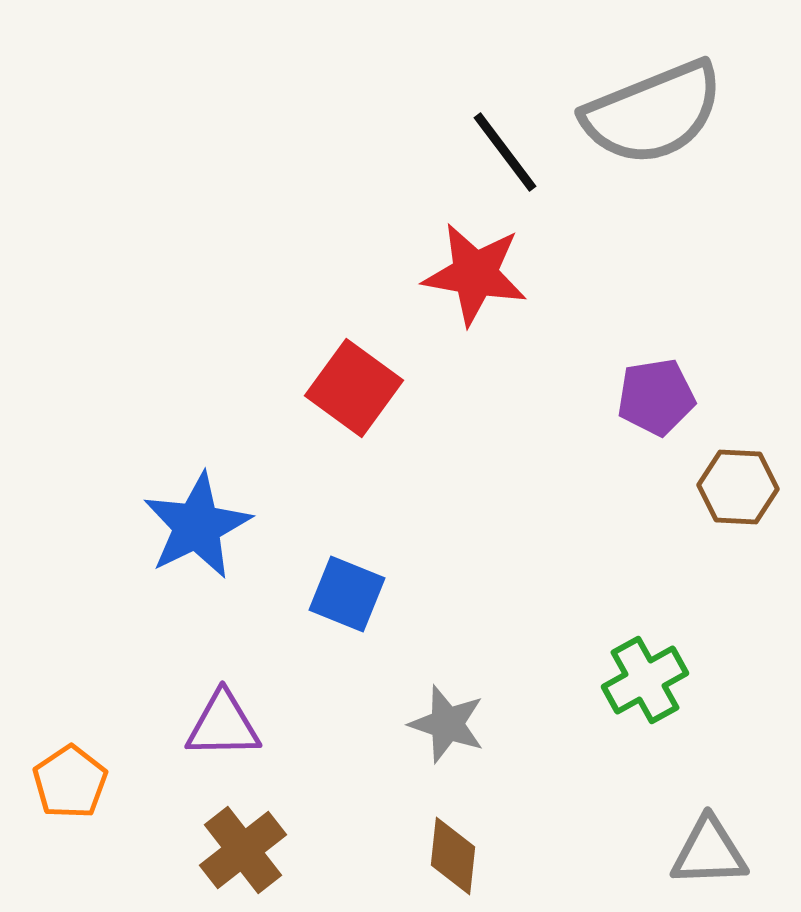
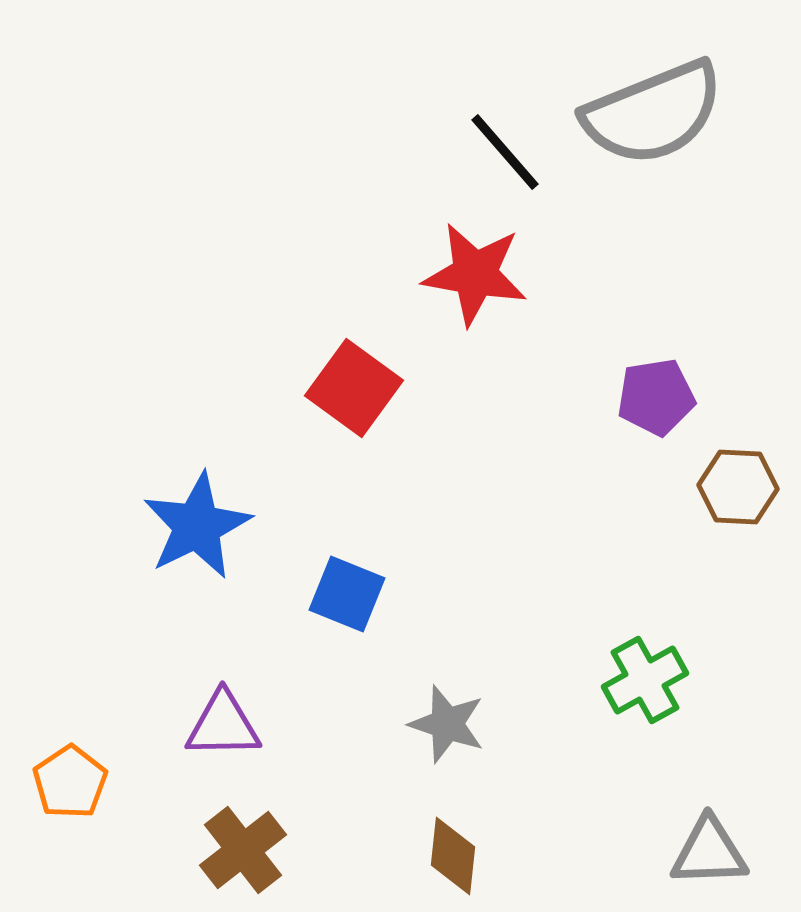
black line: rotated 4 degrees counterclockwise
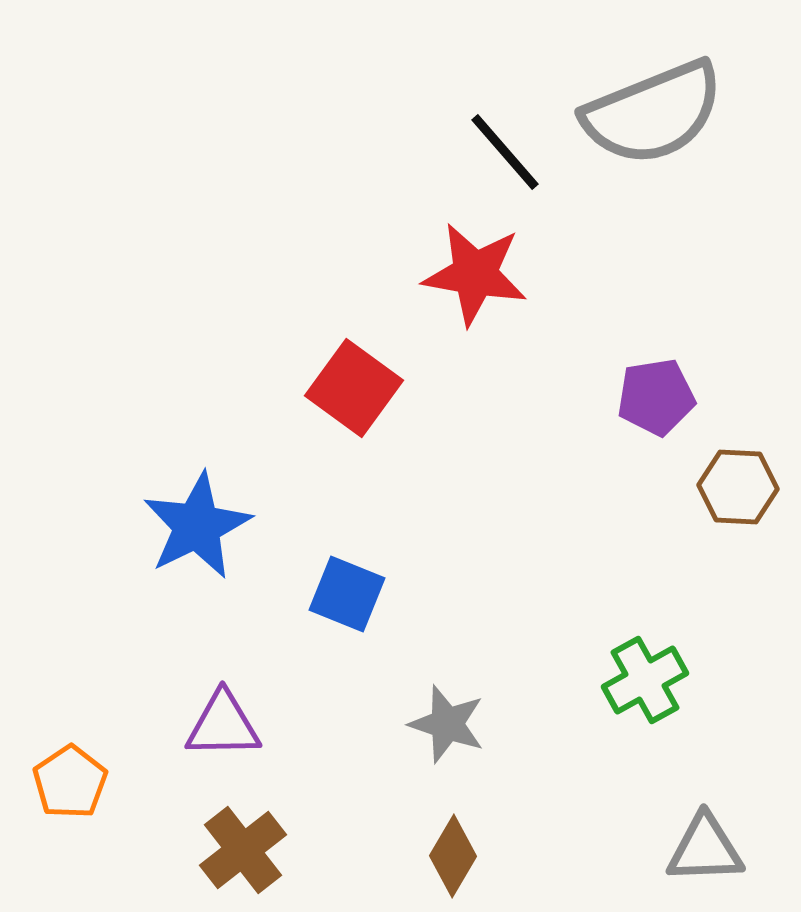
gray triangle: moved 4 px left, 3 px up
brown diamond: rotated 24 degrees clockwise
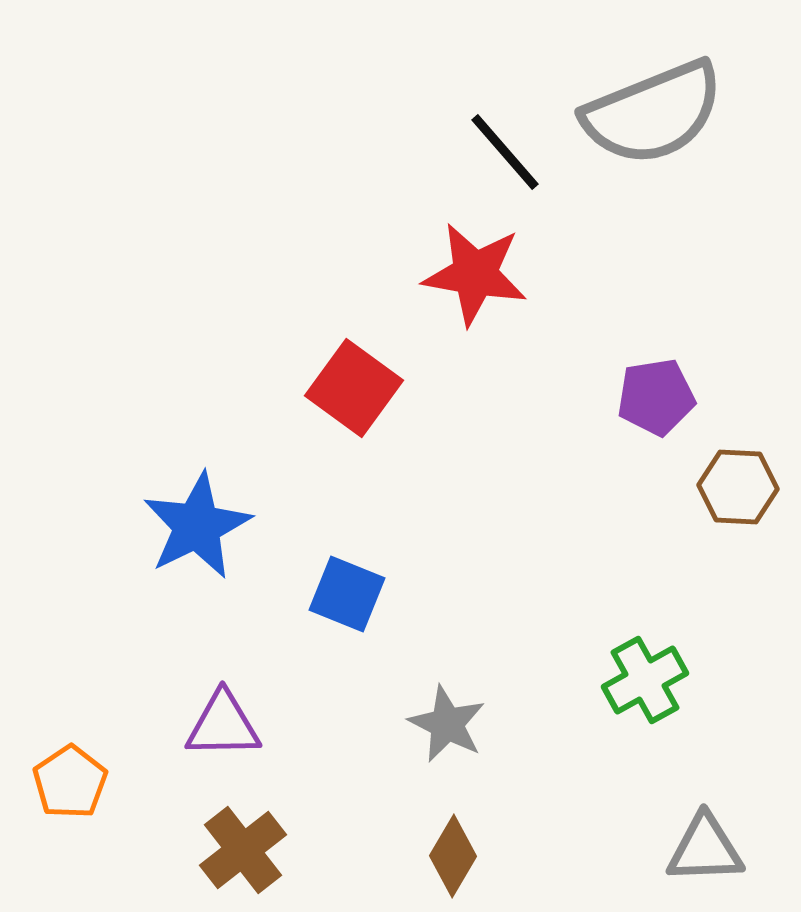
gray star: rotated 8 degrees clockwise
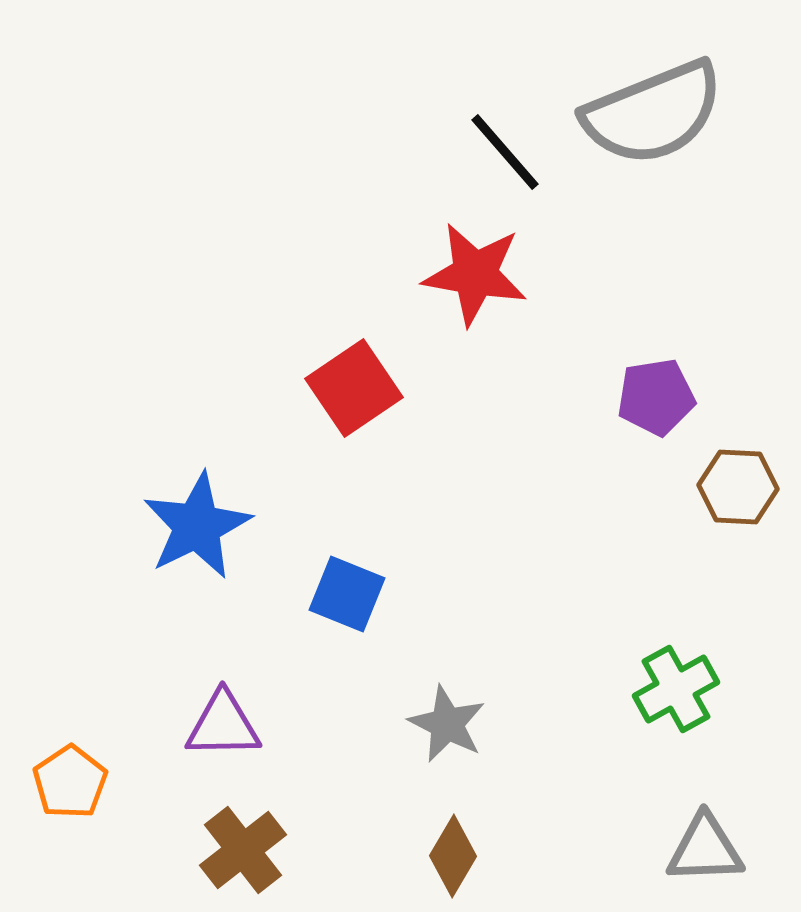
red square: rotated 20 degrees clockwise
green cross: moved 31 px right, 9 px down
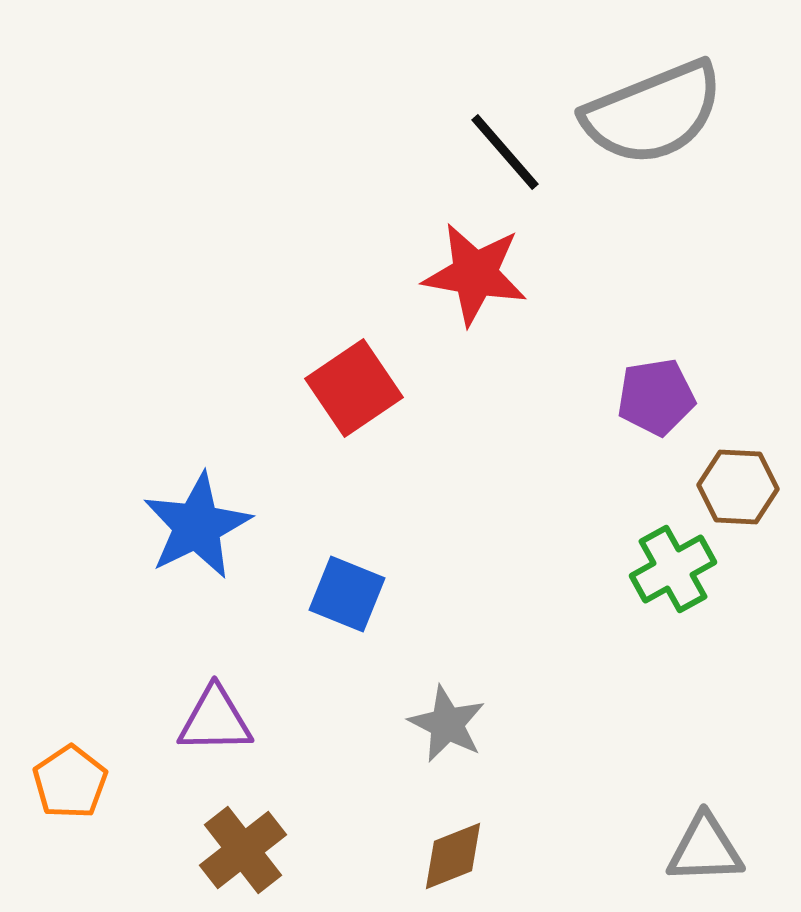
green cross: moved 3 px left, 120 px up
purple triangle: moved 8 px left, 5 px up
brown diamond: rotated 38 degrees clockwise
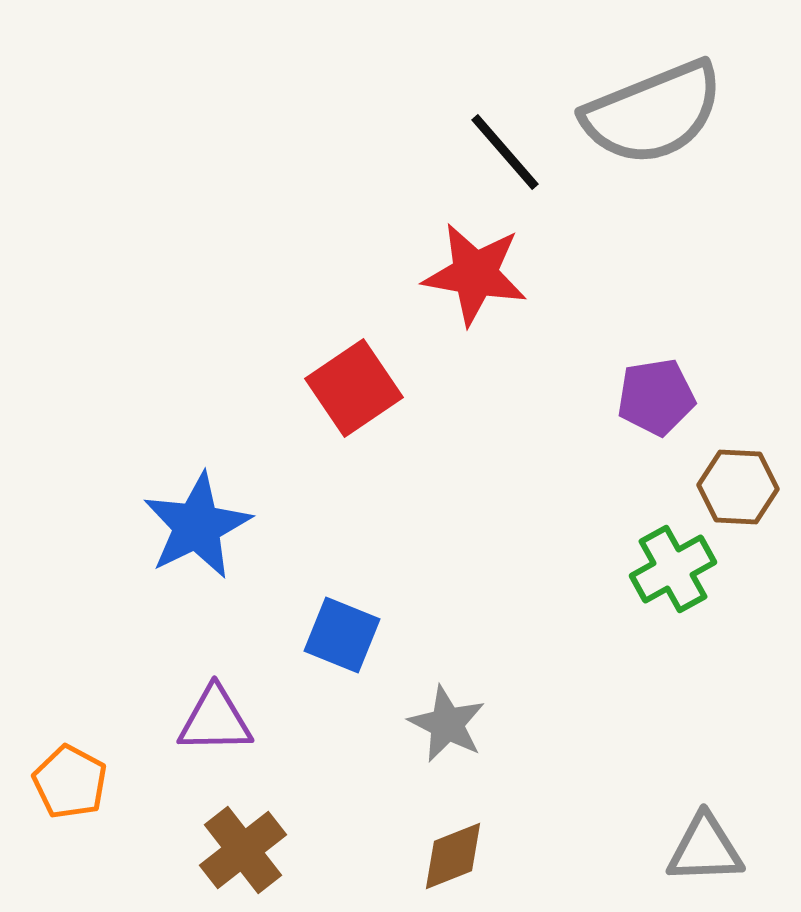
blue square: moved 5 px left, 41 px down
orange pentagon: rotated 10 degrees counterclockwise
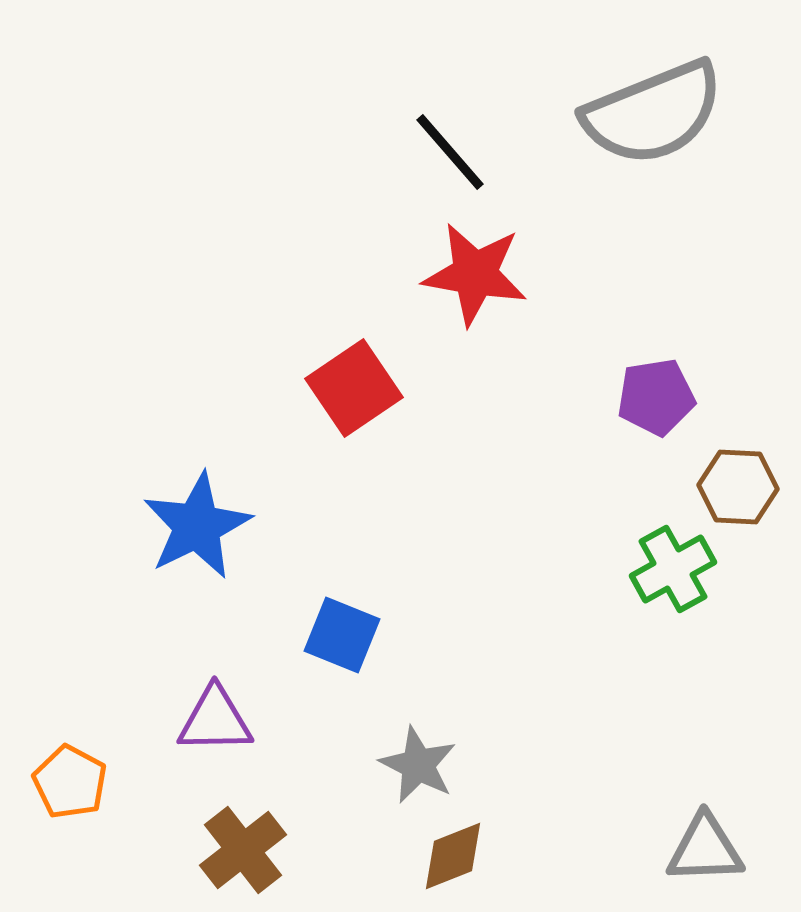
black line: moved 55 px left
gray star: moved 29 px left, 41 px down
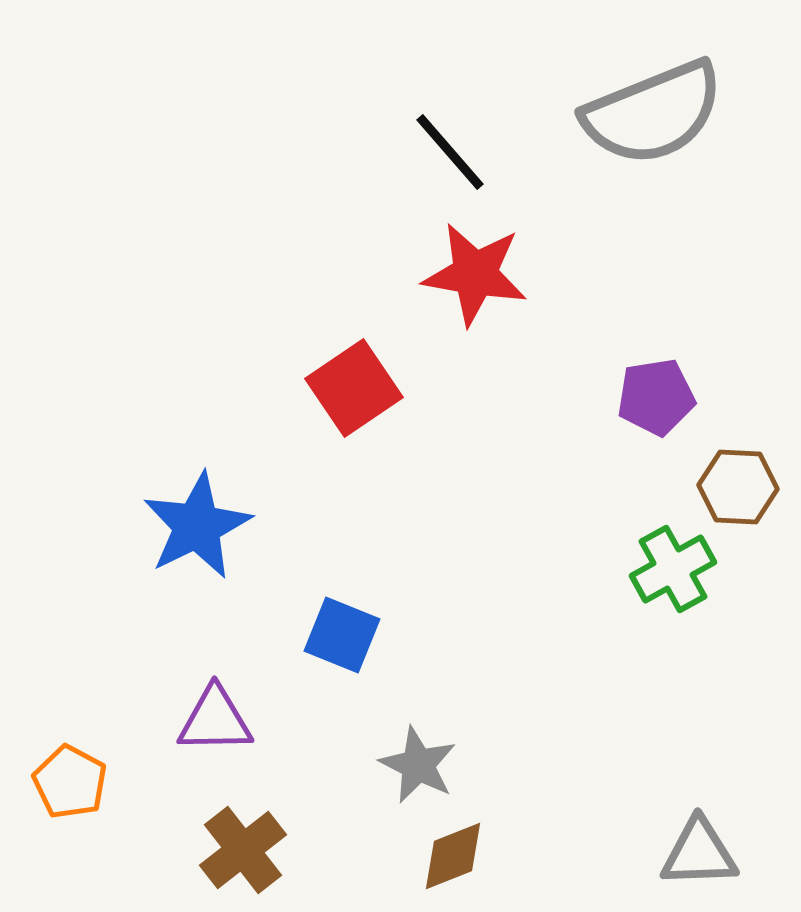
gray triangle: moved 6 px left, 4 px down
